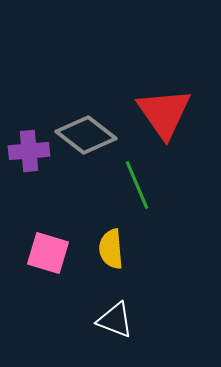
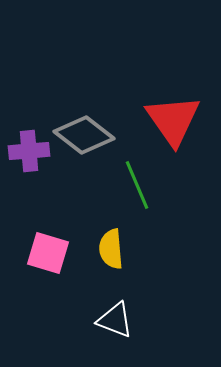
red triangle: moved 9 px right, 7 px down
gray diamond: moved 2 px left
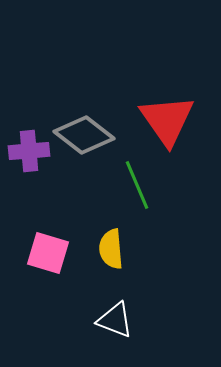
red triangle: moved 6 px left
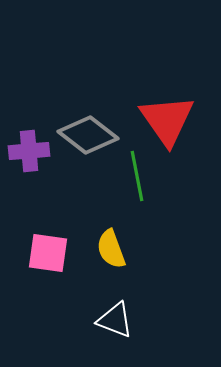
gray diamond: moved 4 px right
green line: moved 9 px up; rotated 12 degrees clockwise
yellow semicircle: rotated 15 degrees counterclockwise
pink square: rotated 9 degrees counterclockwise
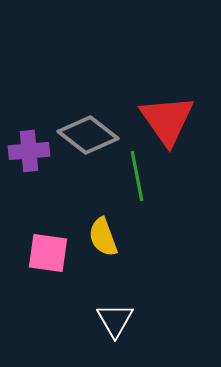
yellow semicircle: moved 8 px left, 12 px up
white triangle: rotated 39 degrees clockwise
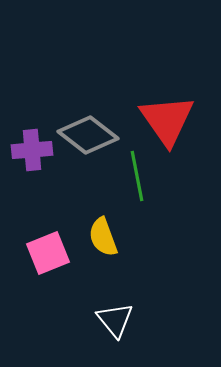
purple cross: moved 3 px right, 1 px up
pink square: rotated 30 degrees counterclockwise
white triangle: rotated 9 degrees counterclockwise
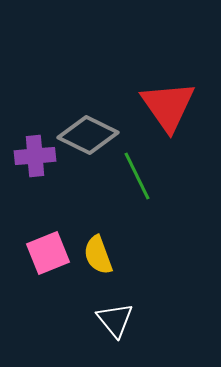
red triangle: moved 1 px right, 14 px up
gray diamond: rotated 12 degrees counterclockwise
purple cross: moved 3 px right, 6 px down
green line: rotated 15 degrees counterclockwise
yellow semicircle: moved 5 px left, 18 px down
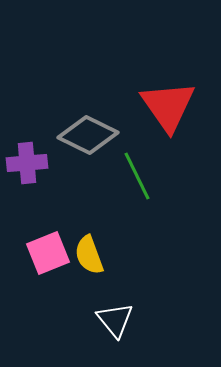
purple cross: moved 8 px left, 7 px down
yellow semicircle: moved 9 px left
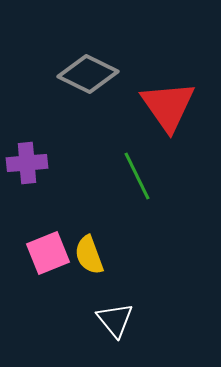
gray diamond: moved 61 px up
